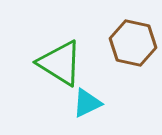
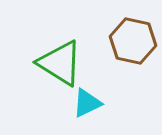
brown hexagon: moved 2 px up
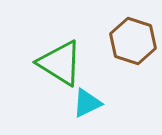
brown hexagon: rotated 6 degrees clockwise
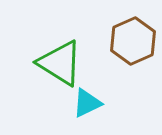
brown hexagon: rotated 18 degrees clockwise
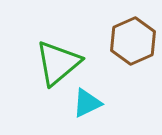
green triangle: moved 2 px left; rotated 48 degrees clockwise
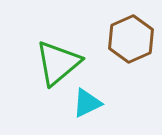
brown hexagon: moved 2 px left, 2 px up
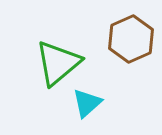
cyan triangle: rotated 16 degrees counterclockwise
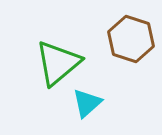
brown hexagon: rotated 18 degrees counterclockwise
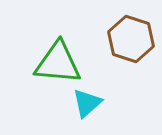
green triangle: rotated 45 degrees clockwise
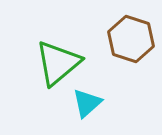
green triangle: rotated 45 degrees counterclockwise
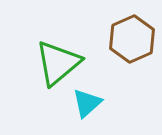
brown hexagon: moved 1 px right; rotated 18 degrees clockwise
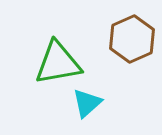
green triangle: rotated 30 degrees clockwise
